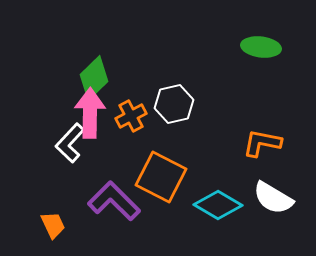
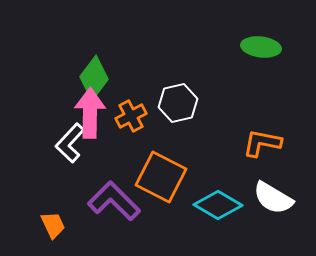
green diamond: rotated 9 degrees counterclockwise
white hexagon: moved 4 px right, 1 px up
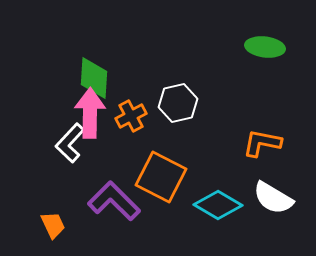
green ellipse: moved 4 px right
green diamond: rotated 33 degrees counterclockwise
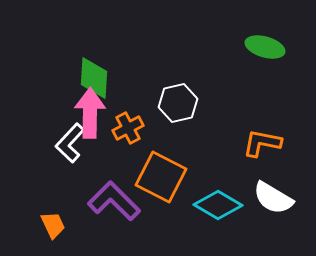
green ellipse: rotated 9 degrees clockwise
orange cross: moved 3 px left, 12 px down
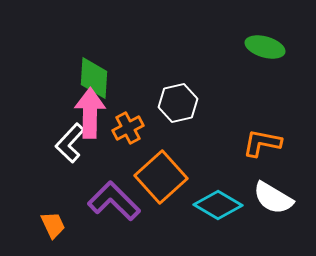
orange square: rotated 21 degrees clockwise
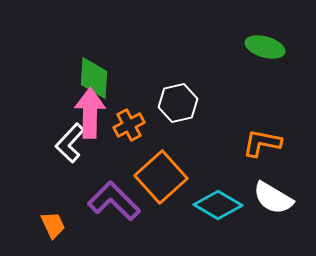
orange cross: moved 1 px right, 3 px up
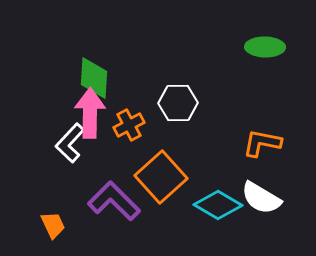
green ellipse: rotated 15 degrees counterclockwise
white hexagon: rotated 12 degrees clockwise
white semicircle: moved 12 px left
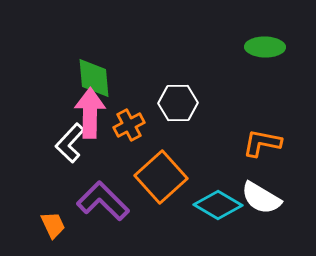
green diamond: rotated 9 degrees counterclockwise
purple L-shape: moved 11 px left
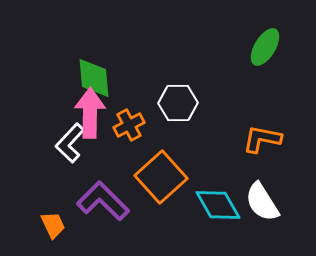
green ellipse: rotated 60 degrees counterclockwise
orange L-shape: moved 4 px up
white semicircle: moved 1 px right, 4 px down; rotated 27 degrees clockwise
cyan diamond: rotated 30 degrees clockwise
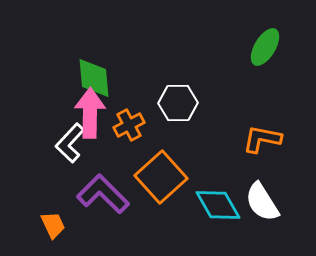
purple L-shape: moved 7 px up
